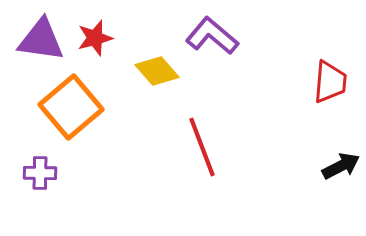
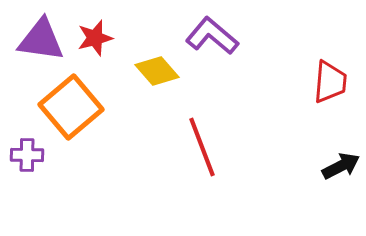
purple cross: moved 13 px left, 18 px up
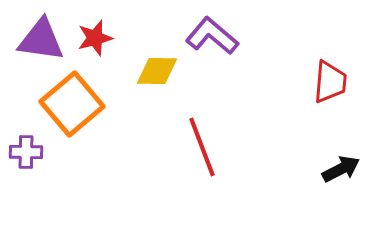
yellow diamond: rotated 48 degrees counterclockwise
orange square: moved 1 px right, 3 px up
purple cross: moved 1 px left, 3 px up
black arrow: moved 3 px down
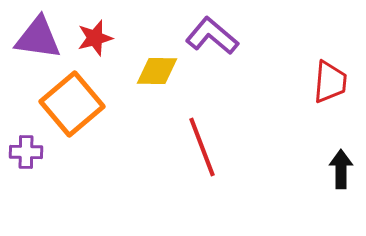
purple triangle: moved 3 px left, 2 px up
black arrow: rotated 63 degrees counterclockwise
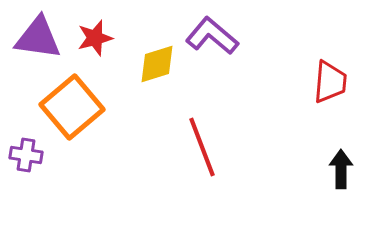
yellow diamond: moved 7 px up; rotated 18 degrees counterclockwise
orange square: moved 3 px down
purple cross: moved 3 px down; rotated 8 degrees clockwise
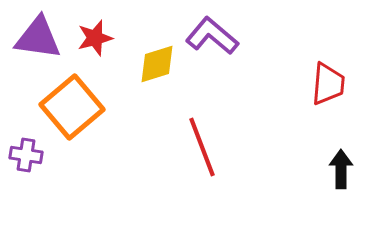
red trapezoid: moved 2 px left, 2 px down
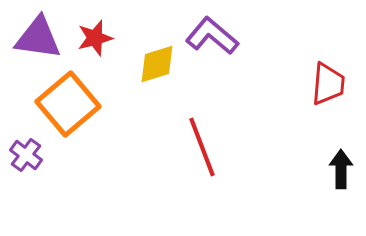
orange square: moved 4 px left, 3 px up
purple cross: rotated 28 degrees clockwise
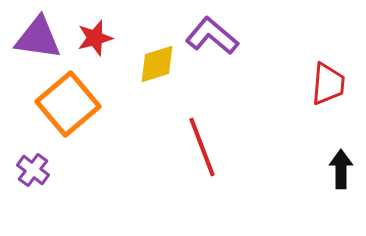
purple cross: moved 7 px right, 15 px down
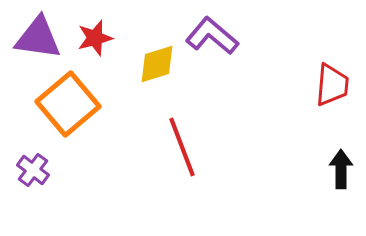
red trapezoid: moved 4 px right, 1 px down
red line: moved 20 px left
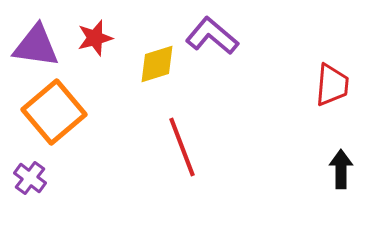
purple triangle: moved 2 px left, 8 px down
orange square: moved 14 px left, 8 px down
purple cross: moved 3 px left, 8 px down
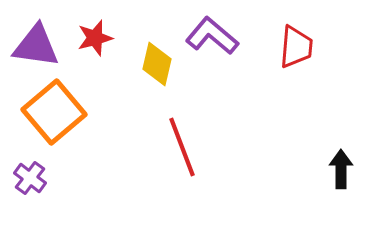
yellow diamond: rotated 60 degrees counterclockwise
red trapezoid: moved 36 px left, 38 px up
